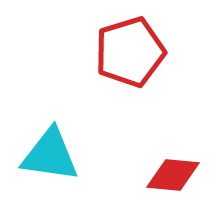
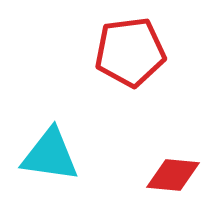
red pentagon: rotated 10 degrees clockwise
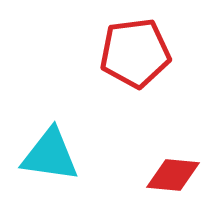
red pentagon: moved 5 px right, 1 px down
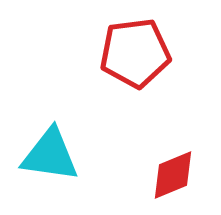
red diamond: rotated 28 degrees counterclockwise
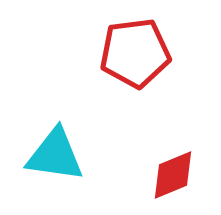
cyan triangle: moved 5 px right
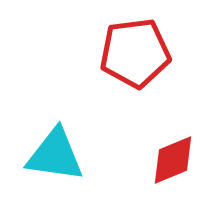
red diamond: moved 15 px up
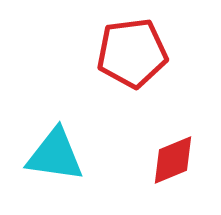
red pentagon: moved 3 px left
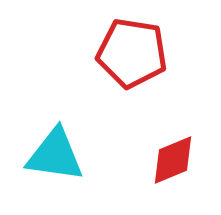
red pentagon: rotated 16 degrees clockwise
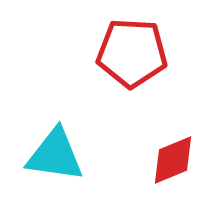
red pentagon: rotated 6 degrees counterclockwise
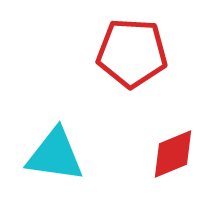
red diamond: moved 6 px up
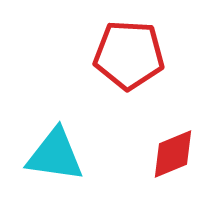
red pentagon: moved 3 px left, 2 px down
